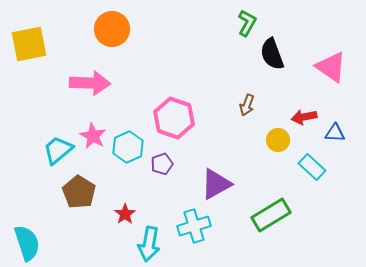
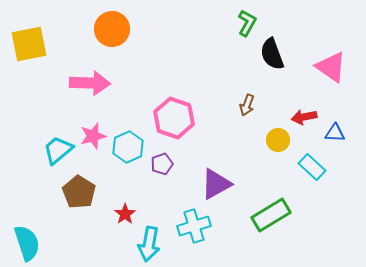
pink star: rotated 28 degrees clockwise
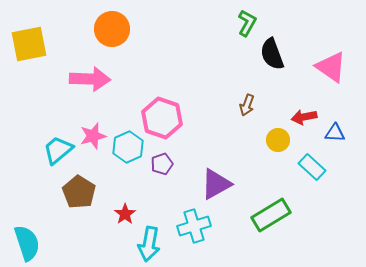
pink arrow: moved 4 px up
pink hexagon: moved 12 px left
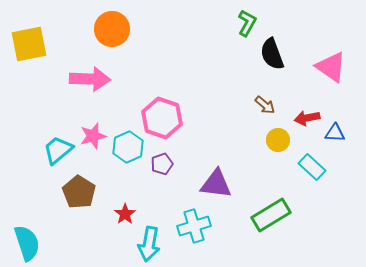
brown arrow: moved 18 px right; rotated 70 degrees counterclockwise
red arrow: moved 3 px right, 1 px down
purple triangle: rotated 36 degrees clockwise
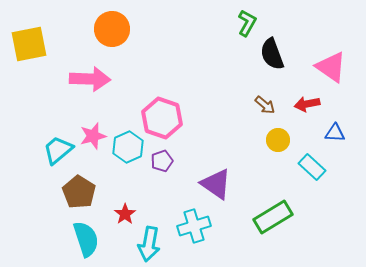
red arrow: moved 14 px up
purple pentagon: moved 3 px up
purple triangle: rotated 28 degrees clockwise
green rectangle: moved 2 px right, 2 px down
cyan semicircle: moved 59 px right, 4 px up
